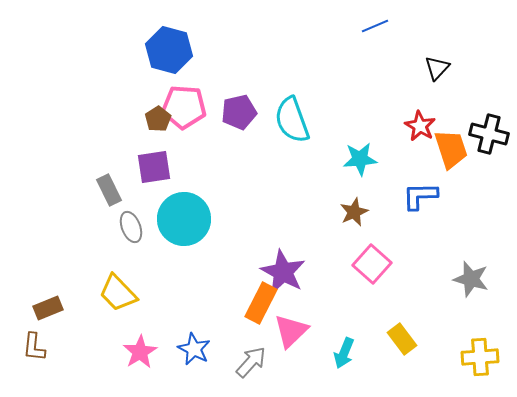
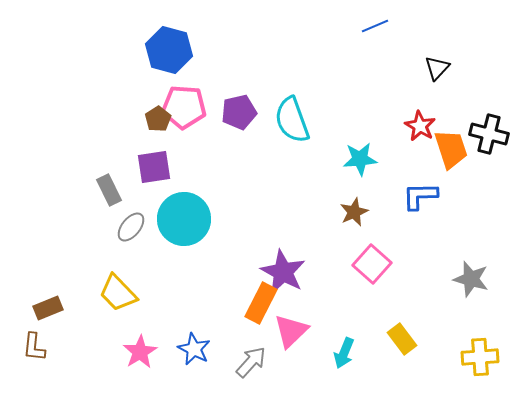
gray ellipse: rotated 60 degrees clockwise
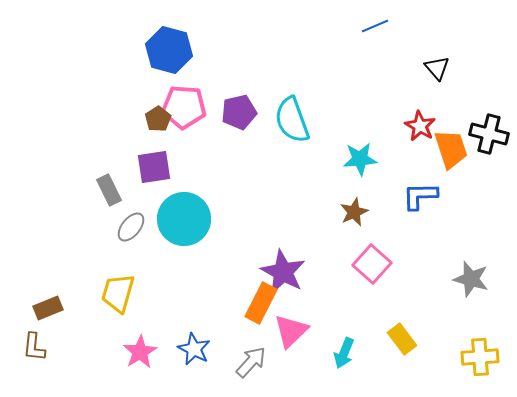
black triangle: rotated 24 degrees counterclockwise
yellow trapezoid: rotated 60 degrees clockwise
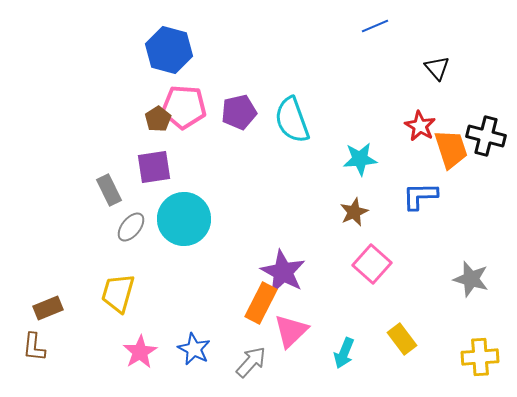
black cross: moved 3 px left, 2 px down
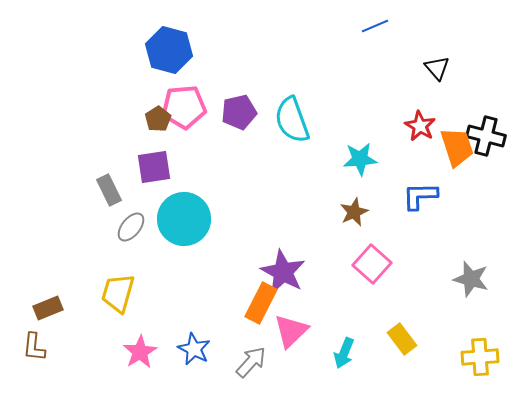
pink pentagon: rotated 9 degrees counterclockwise
orange trapezoid: moved 6 px right, 2 px up
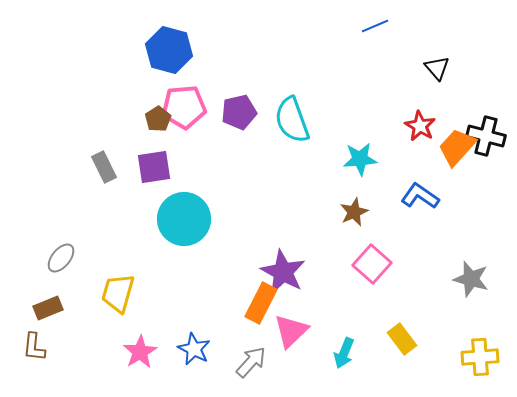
orange trapezoid: rotated 120 degrees counterclockwise
gray rectangle: moved 5 px left, 23 px up
blue L-shape: rotated 36 degrees clockwise
gray ellipse: moved 70 px left, 31 px down
